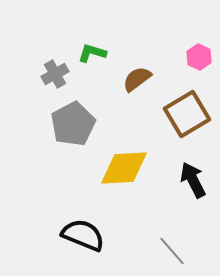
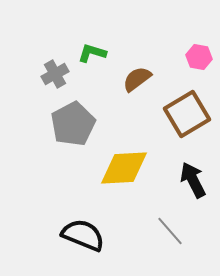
pink hexagon: rotated 15 degrees counterclockwise
gray line: moved 2 px left, 20 px up
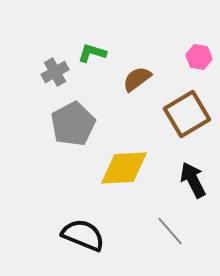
gray cross: moved 2 px up
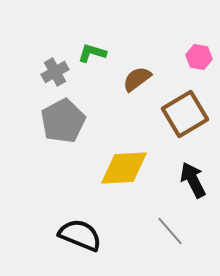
brown square: moved 2 px left
gray pentagon: moved 10 px left, 3 px up
black semicircle: moved 3 px left
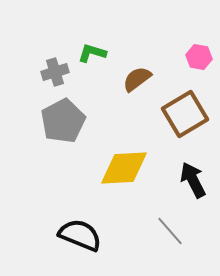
gray cross: rotated 12 degrees clockwise
